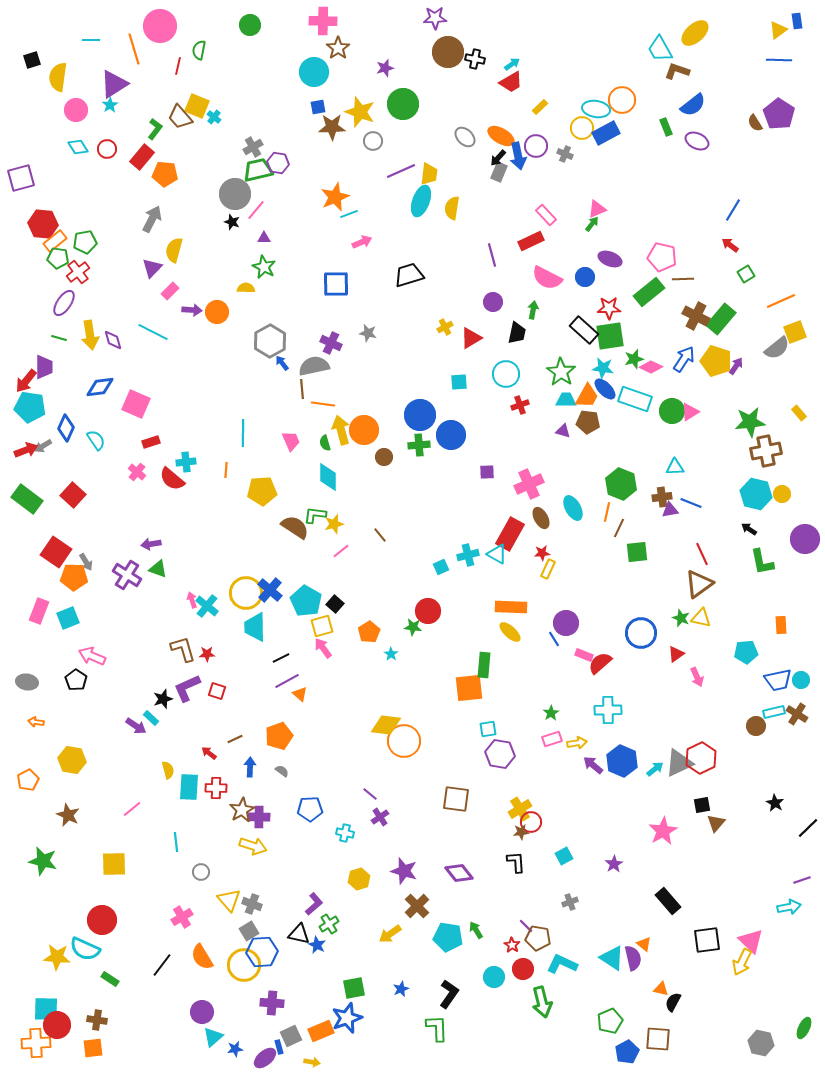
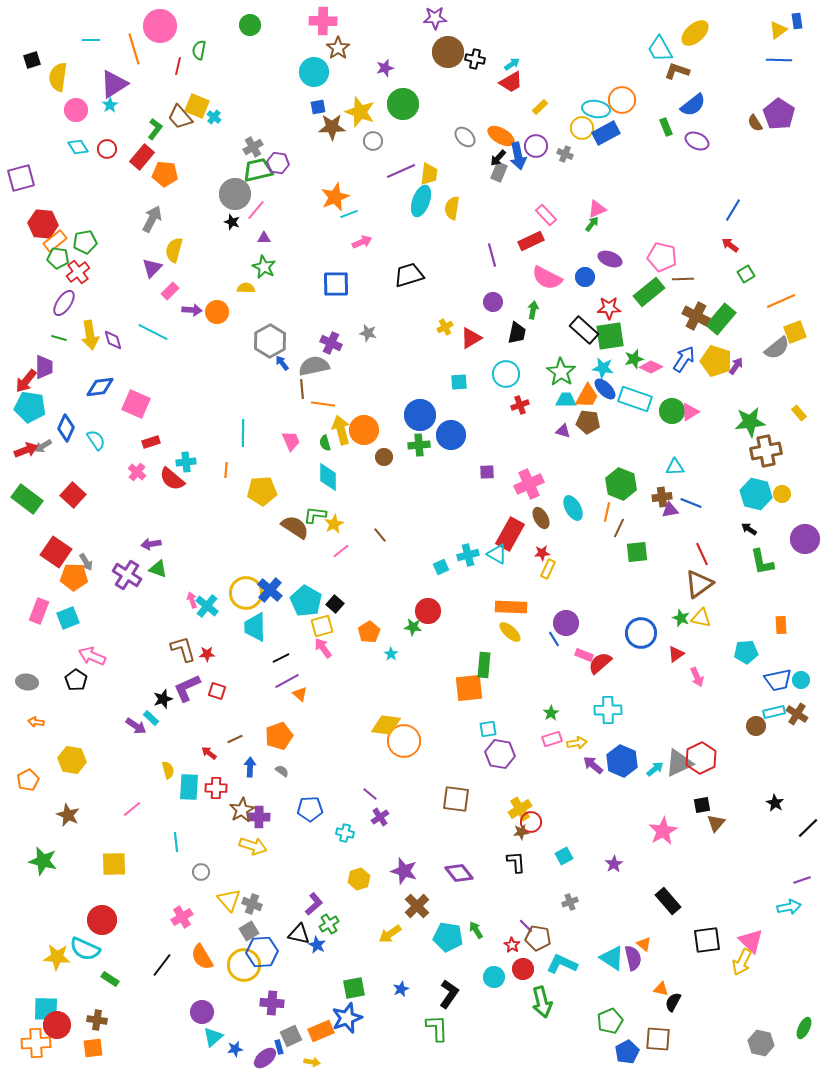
yellow star at (334, 524): rotated 12 degrees counterclockwise
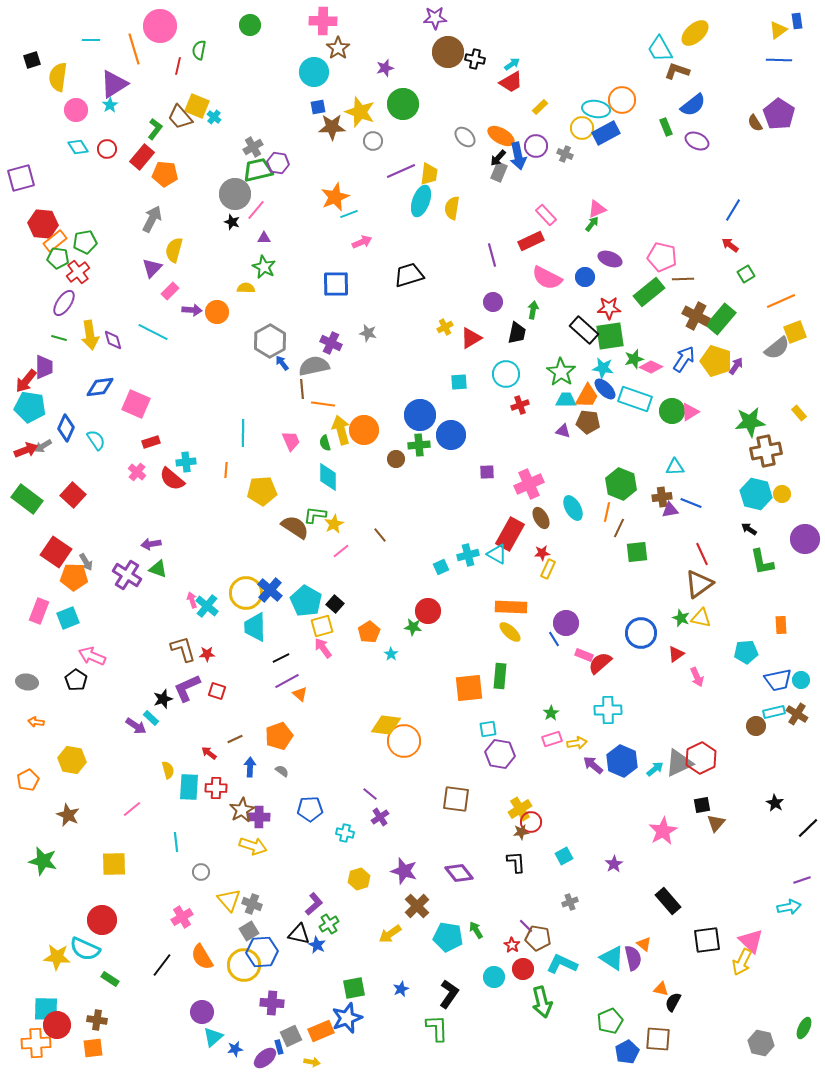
brown circle at (384, 457): moved 12 px right, 2 px down
green rectangle at (484, 665): moved 16 px right, 11 px down
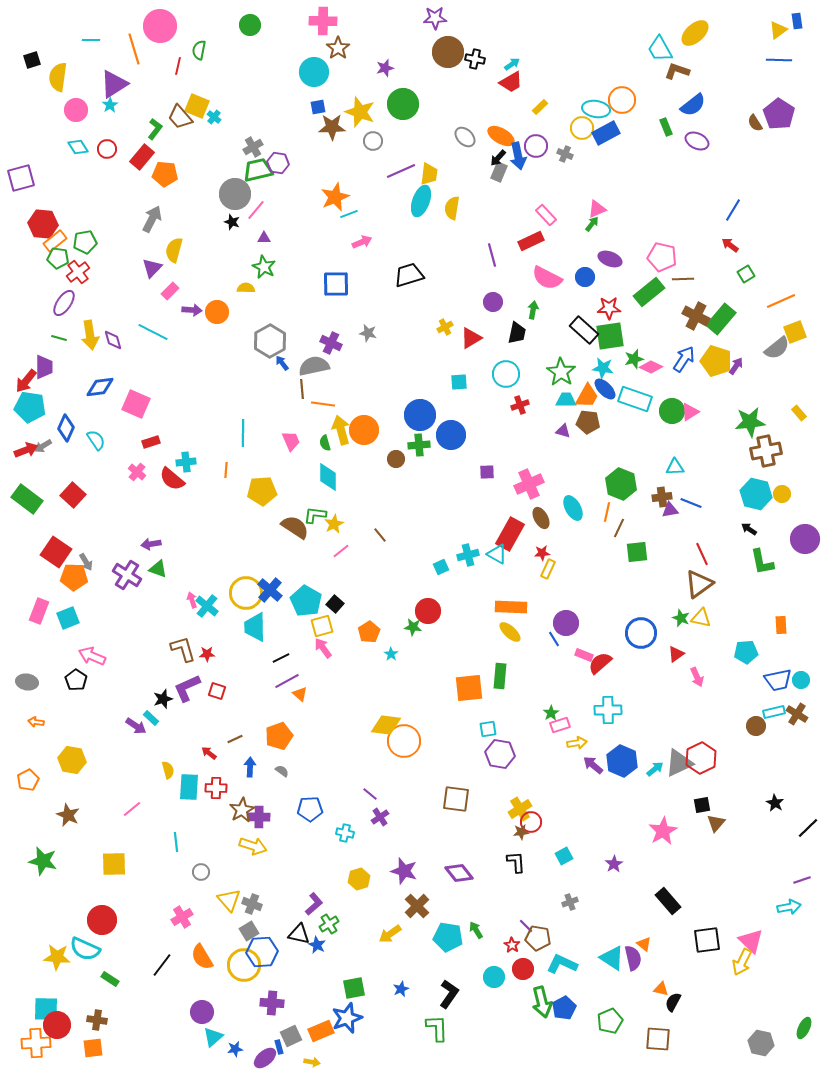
pink rectangle at (552, 739): moved 8 px right, 14 px up
blue pentagon at (627, 1052): moved 63 px left, 44 px up
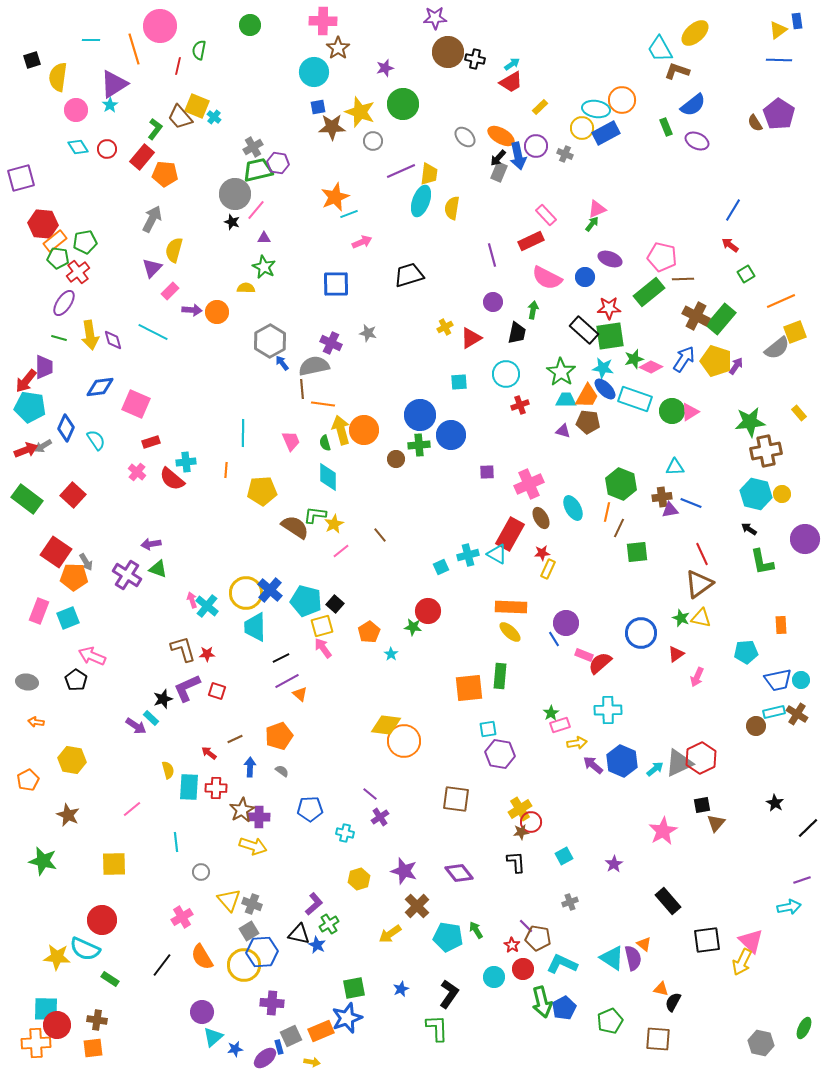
cyan pentagon at (306, 601): rotated 16 degrees counterclockwise
pink arrow at (697, 677): rotated 48 degrees clockwise
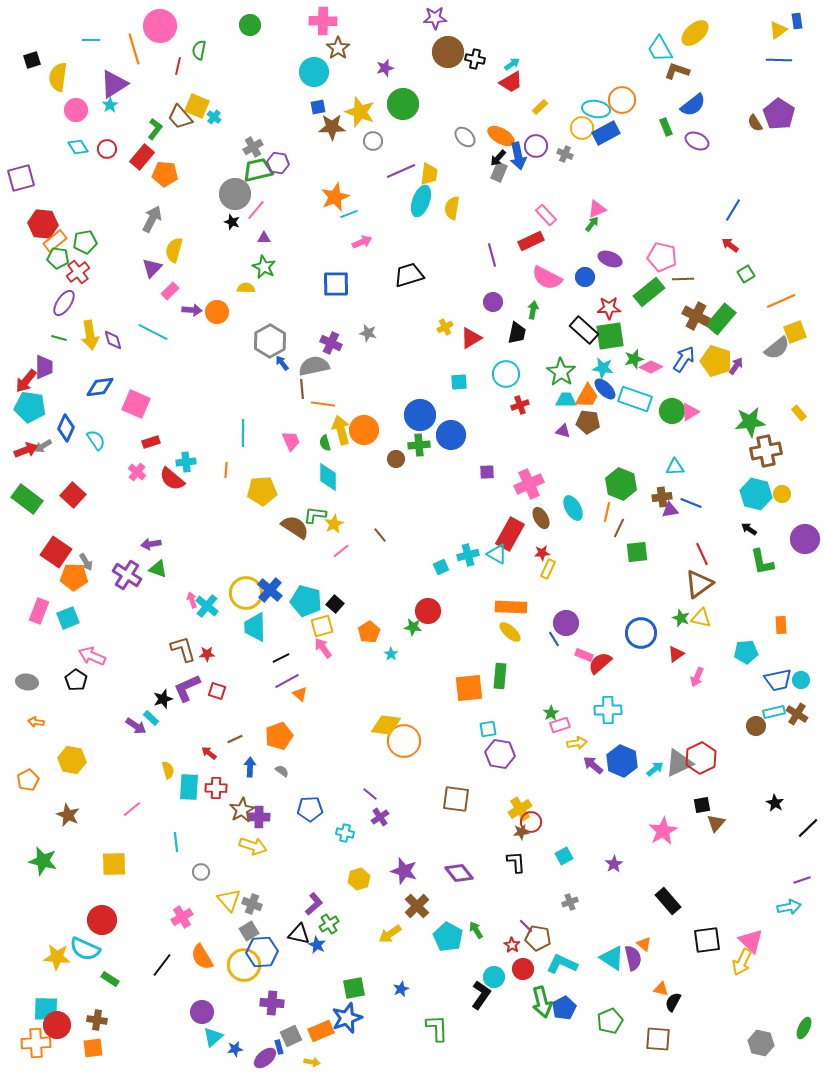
cyan pentagon at (448, 937): rotated 20 degrees clockwise
black L-shape at (449, 994): moved 32 px right, 1 px down
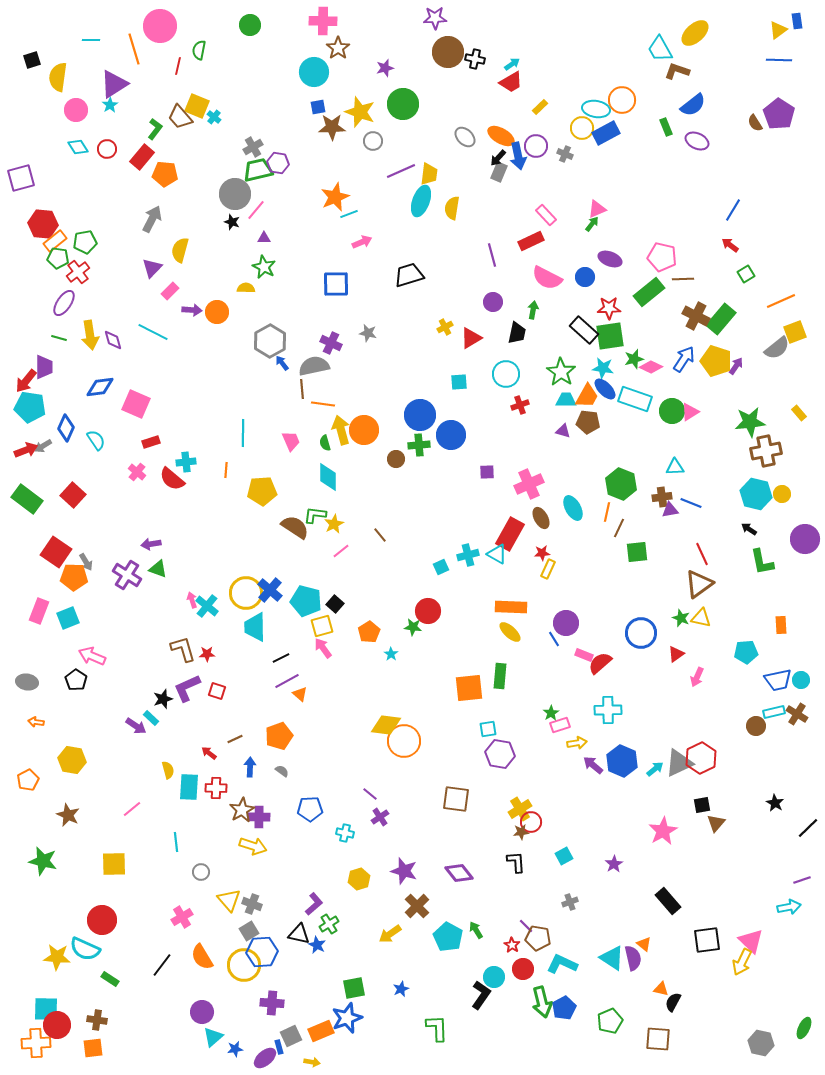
yellow semicircle at (174, 250): moved 6 px right
